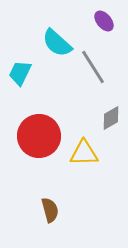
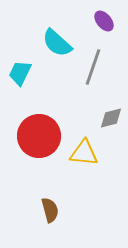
gray line: rotated 51 degrees clockwise
gray diamond: rotated 15 degrees clockwise
yellow triangle: rotated 8 degrees clockwise
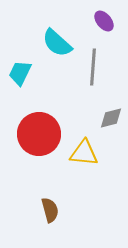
gray line: rotated 15 degrees counterclockwise
red circle: moved 2 px up
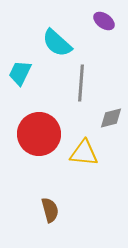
purple ellipse: rotated 15 degrees counterclockwise
gray line: moved 12 px left, 16 px down
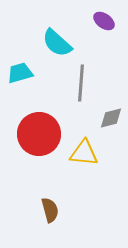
cyan trapezoid: rotated 48 degrees clockwise
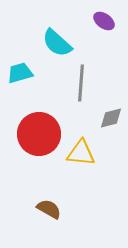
yellow triangle: moved 3 px left
brown semicircle: moved 1 px left, 1 px up; rotated 45 degrees counterclockwise
